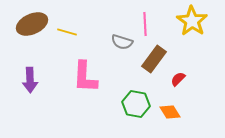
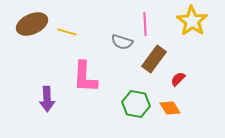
purple arrow: moved 17 px right, 19 px down
orange diamond: moved 4 px up
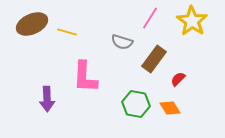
pink line: moved 5 px right, 6 px up; rotated 35 degrees clockwise
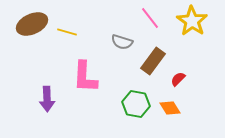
pink line: rotated 70 degrees counterclockwise
brown rectangle: moved 1 px left, 2 px down
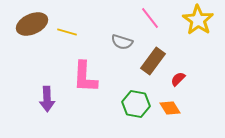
yellow star: moved 6 px right, 1 px up
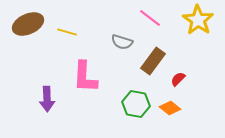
pink line: rotated 15 degrees counterclockwise
brown ellipse: moved 4 px left
orange diamond: rotated 20 degrees counterclockwise
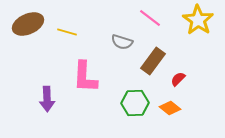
green hexagon: moved 1 px left, 1 px up; rotated 12 degrees counterclockwise
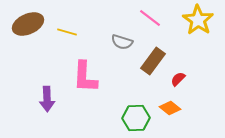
green hexagon: moved 1 px right, 15 px down
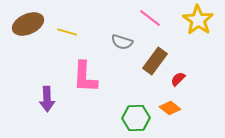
brown rectangle: moved 2 px right
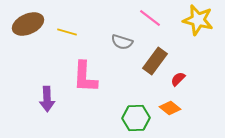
yellow star: rotated 20 degrees counterclockwise
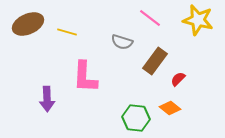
green hexagon: rotated 8 degrees clockwise
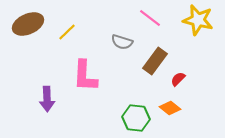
yellow line: rotated 60 degrees counterclockwise
pink L-shape: moved 1 px up
